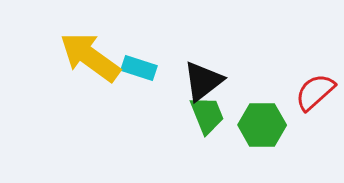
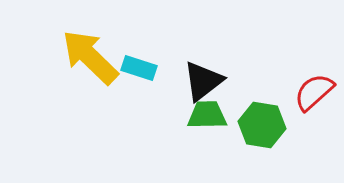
yellow arrow: rotated 8 degrees clockwise
red semicircle: moved 1 px left
green trapezoid: rotated 69 degrees counterclockwise
green hexagon: rotated 9 degrees clockwise
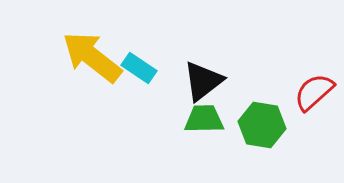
yellow arrow: moved 2 px right; rotated 6 degrees counterclockwise
cyan rectangle: rotated 16 degrees clockwise
green trapezoid: moved 3 px left, 4 px down
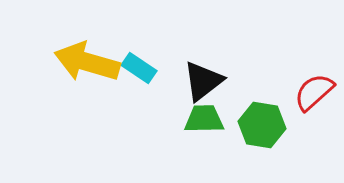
yellow arrow: moved 5 px left, 5 px down; rotated 22 degrees counterclockwise
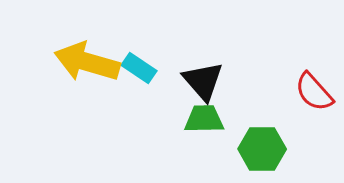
black triangle: rotated 33 degrees counterclockwise
red semicircle: rotated 90 degrees counterclockwise
green hexagon: moved 24 px down; rotated 9 degrees counterclockwise
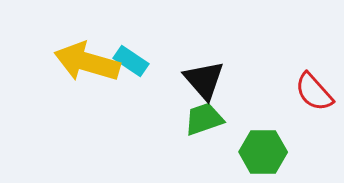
cyan rectangle: moved 8 px left, 7 px up
black triangle: moved 1 px right, 1 px up
green trapezoid: rotated 18 degrees counterclockwise
green hexagon: moved 1 px right, 3 px down
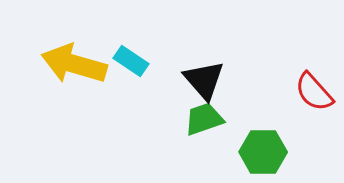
yellow arrow: moved 13 px left, 2 px down
